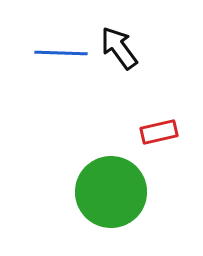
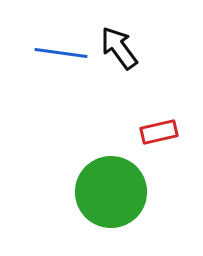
blue line: rotated 6 degrees clockwise
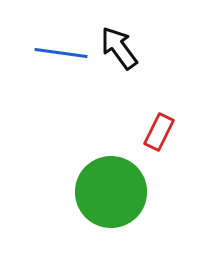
red rectangle: rotated 51 degrees counterclockwise
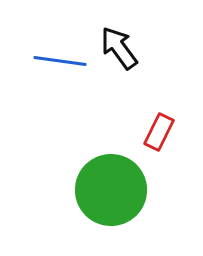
blue line: moved 1 px left, 8 px down
green circle: moved 2 px up
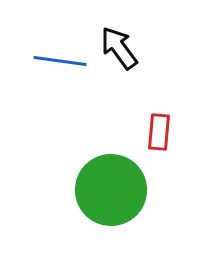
red rectangle: rotated 21 degrees counterclockwise
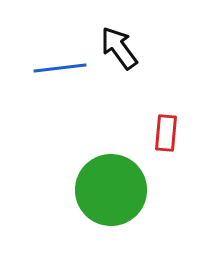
blue line: moved 7 px down; rotated 15 degrees counterclockwise
red rectangle: moved 7 px right, 1 px down
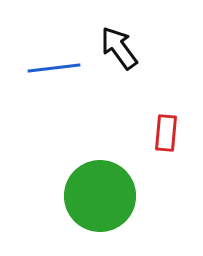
blue line: moved 6 px left
green circle: moved 11 px left, 6 px down
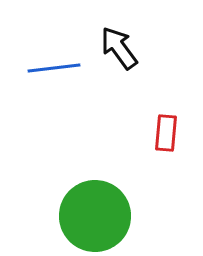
green circle: moved 5 px left, 20 px down
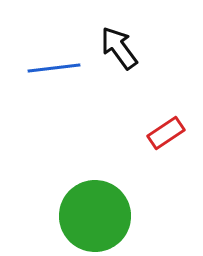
red rectangle: rotated 51 degrees clockwise
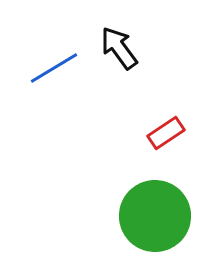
blue line: rotated 24 degrees counterclockwise
green circle: moved 60 px right
